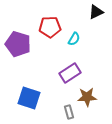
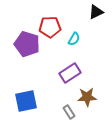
purple pentagon: moved 9 px right
blue square: moved 3 px left, 3 px down; rotated 30 degrees counterclockwise
gray rectangle: rotated 16 degrees counterclockwise
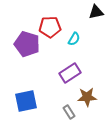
black triangle: rotated 14 degrees clockwise
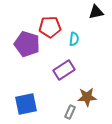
cyan semicircle: rotated 24 degrees counterclockwise
purple rectangle: moved 6 px left, 3 px up
blue square: moved 3 px down
gray rectangle: moved 1 px right; rotated 56 degrees clockwise
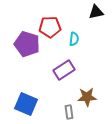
blue square: rotated 35 degrees clockwise
gray rectangle: moved 1 px left; rotated 32 degrees counterclockwise
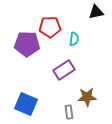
purple pentagon: rotated 15 degrees counterclockwise
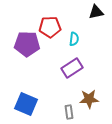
purple rectangle: moved 8 px right, 2 px up
brown star: moved 2 px right, 2 px down
